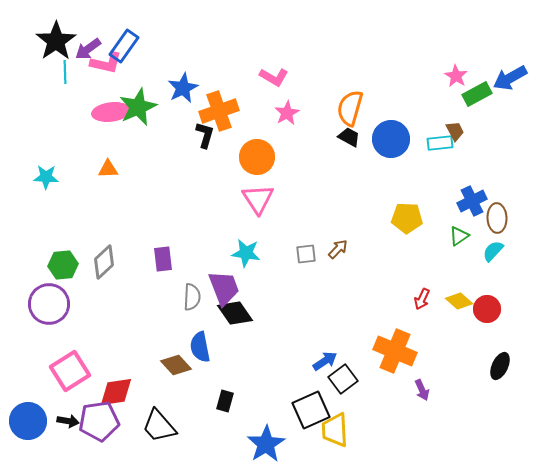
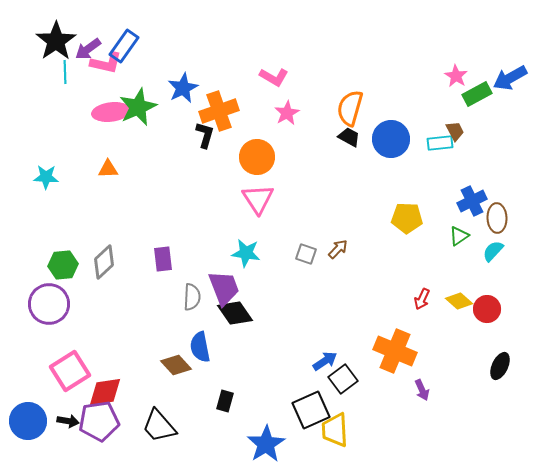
gray square at (306, 254): rotated 25 degrees clockwise
red diamond at (116, 392): moved 11 px left
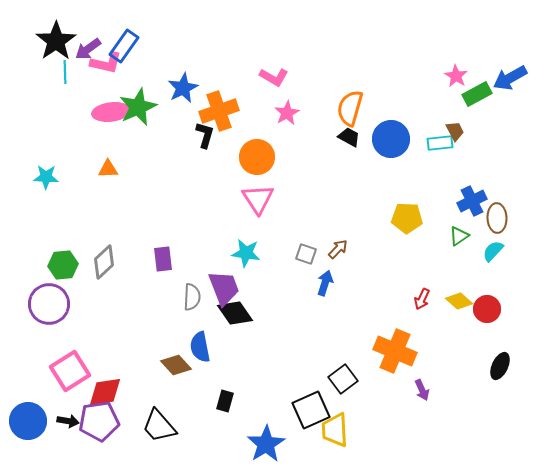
blue arrow at (325, 361): moved 78 px up; rotated 40 degrees counterclockwise
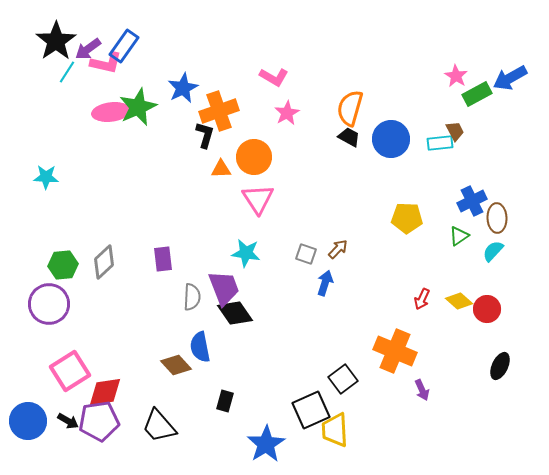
cyan line at (65, 72): moved 2 px right; rotated 35 degrees clockwise
orange circle at (257, 157): moved 3 px left
orange triangle at (108, 169): moved 113 px right
black arrow at (68, 421): rotated 20 degrees clockwise
